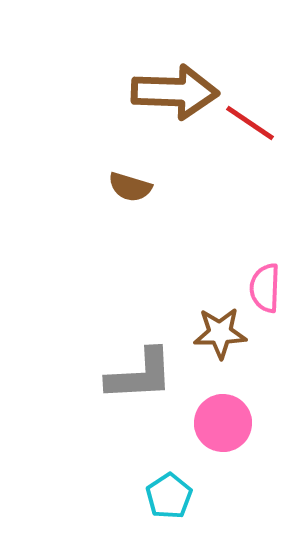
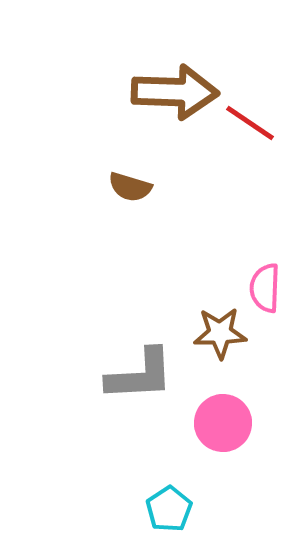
cyan pentagon: moved 13 px down
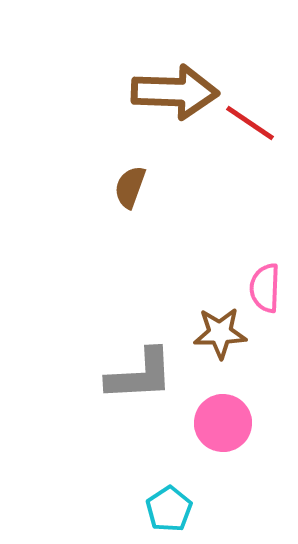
brown semicircle: rotated 93 degrees clockwise
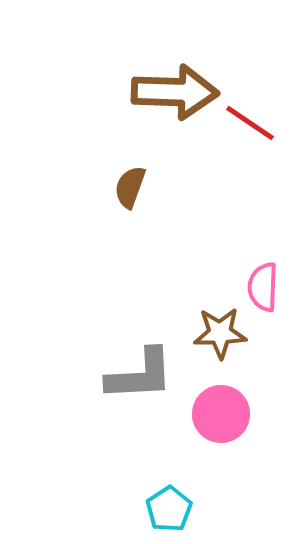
pink semicircle: moved 2 px left, 1 px up
pink circle: moved 2 px left, 9 px up
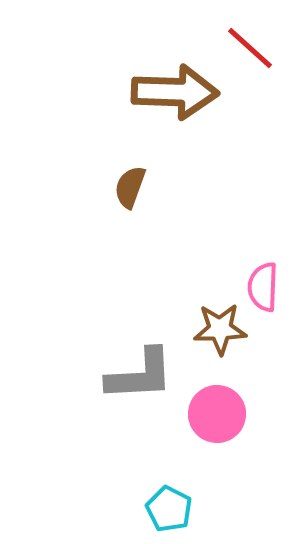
red line: moved 75 px up; rotated 8 degrees clockwise
brown star: moved 4 px up
pink circle: moved 4 px left
cyan pentagon: rotated 12 degrees counterclockwise
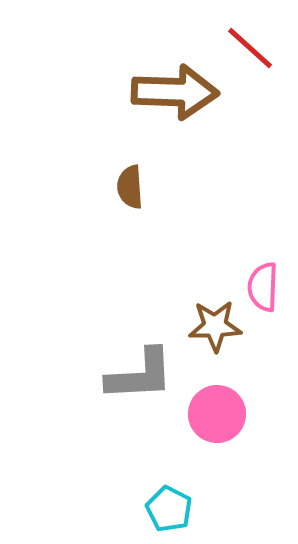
brown semicircle: rotated 24 degrees counterclockwise
brown star: moved 5 px left, 3 px up
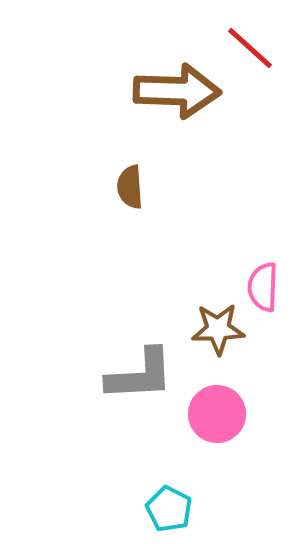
brown arrow: moved 2 px right, 1 px up
brown star: moved 3 px right, 3 px down
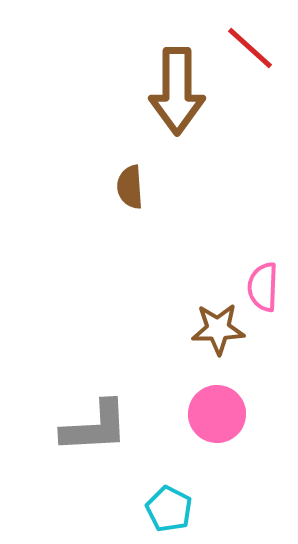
brown arrow: rotated 88 degrees clockwise
gray L-shape: moved 45 px left, 52 px down
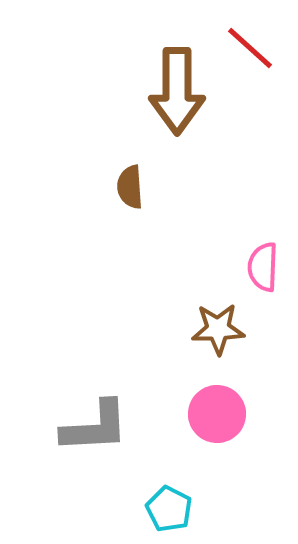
pink semicircle: moved 20 px up
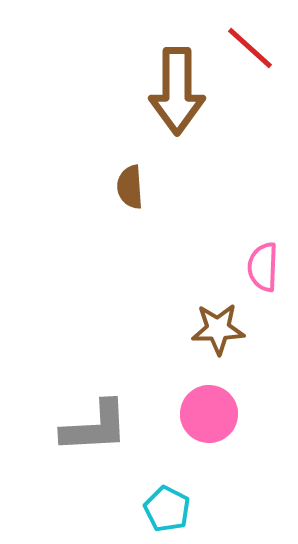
pink circle: moved 8 px left
cyan pentagon: moved 2 px left
